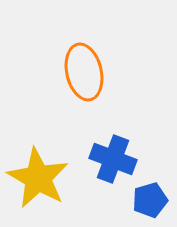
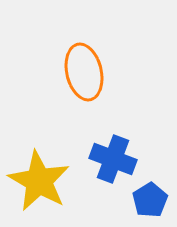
yellow star: moved 1 px right, 3 px down
blue pentagon: rotated 16 degrees counterclockwise
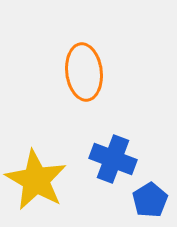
orange ellipse: rotated 6 degrees clockwise
yellow star: moved 3 px left, 1 px up
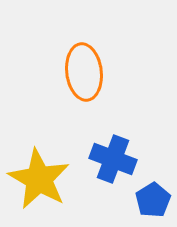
yellow star: moved 3 px right, 1 px up
blue pentagon: moved 3 px right
